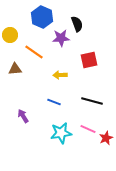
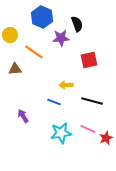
yellow arrow: moved 6 px right, 10 px down
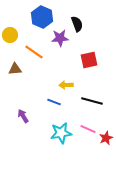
purple star: moved 1 px left
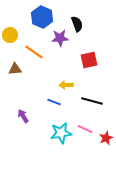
pink line: moved 3 px left
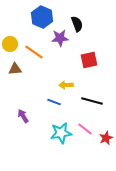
yellow circle: moved 9 px down
pink line: rotated 14 degrees clockwise
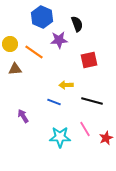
purple star: moved 1 px left, 2 px down
pink line: rotated 21 degrees clockwise
cyan star: moved 1 px left, 4 px down; rotated 10 degrees clockwise
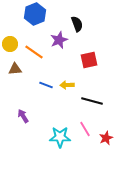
blue hexagon: moved 7 px left, 3 px up; rotated 15 degrees clockwise
purple star: rotated 18 degrees counterclockwise
yellow arrow: moved 1 px right
blue line: moved 8 px left, 17 px up
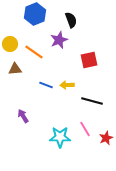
black semicircle: moved 6 px left, 4 px up
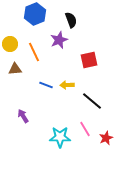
orange line: rotated 30 degrees clockwise
black line: rotated 25 degrees clockwise
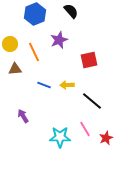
black semicircle: moved 9 px up; rotated 21 degrees counterclockwise
blue line: moved 2 px left
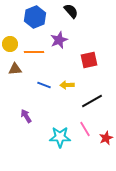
blue hexagon: moved 3 px down
orange line: rotated 66 degrees counterclockwise
black line: rotated 70 degrees counterclockwise
purple arrow: moved 3 px right
